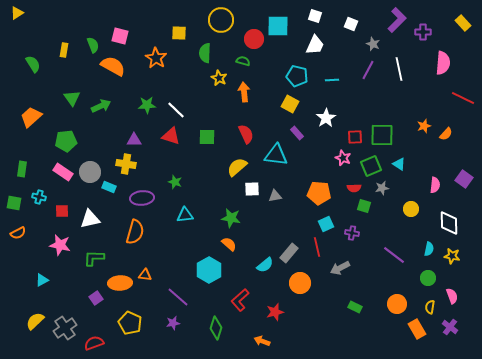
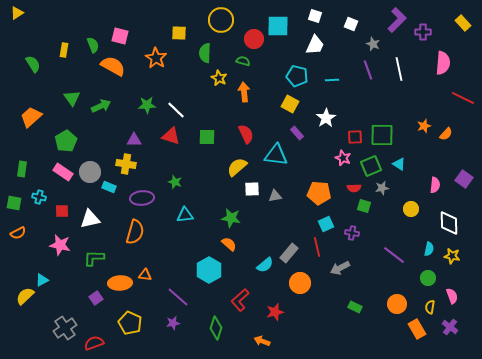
purple line at (368, 70): rotated 48 degrees counterclockwise
green pentagon at (66, 141): rotated 25 degrees counterclockwise
yellow semicircle at (35, 321): moved 10 px left, 25 px up
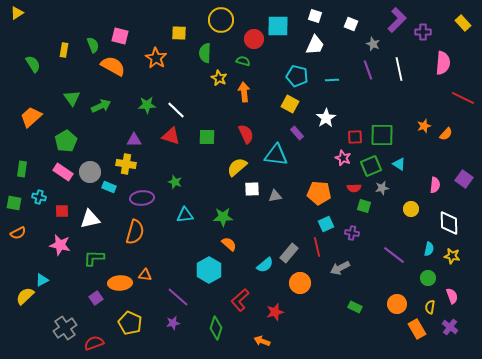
green star at (231, 218): moved 8 px left, 1 px up; rotated 12 degrees counterclockwise
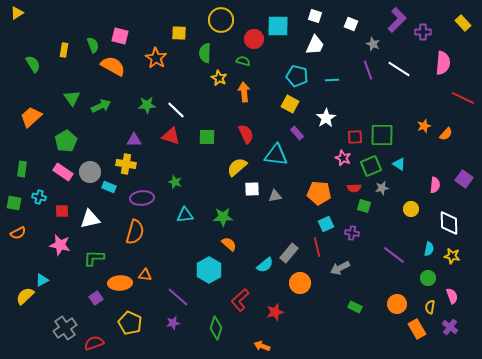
white line at (399, 69): rotated 45 degrees counterclockwise
orange arrow at (262, 341): moved 5 px down
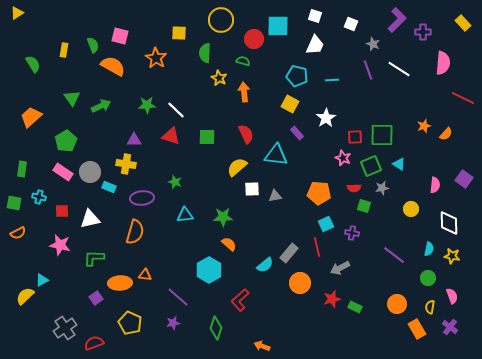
red star at (275, 312): moved 57 px right, 13 px up
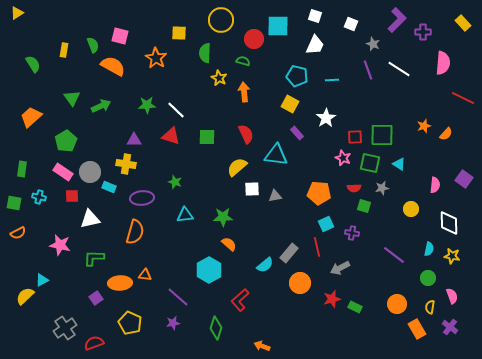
green square at (371, 166): moved 1 px left, 3 px up; rotated 35 degrees clockwise
red square at (62, 211): moved 10 px right, 15 px up
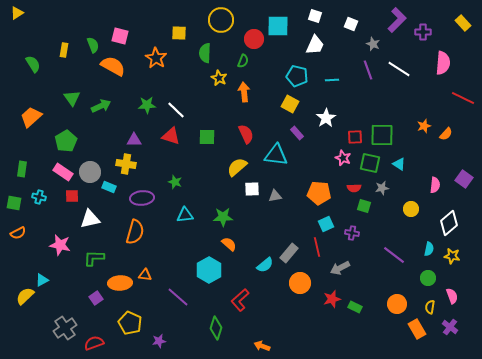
green semicircle at (243, 61): rotated 96 degrees clockwise
white diamond at (449, 223): rotated 50 degrees clockwise
purple star at (173, 323): moved 14 px left, 18 px down
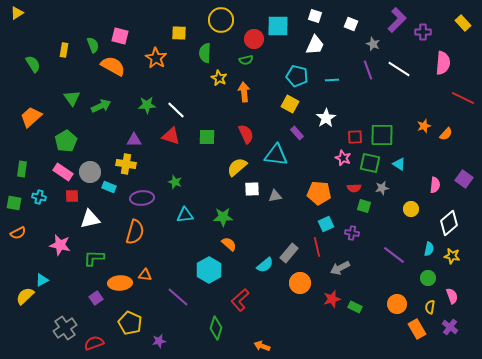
green semicircle at (243, 61): moved 3 px right, 1 px up; rotated 56 degrees clockwise
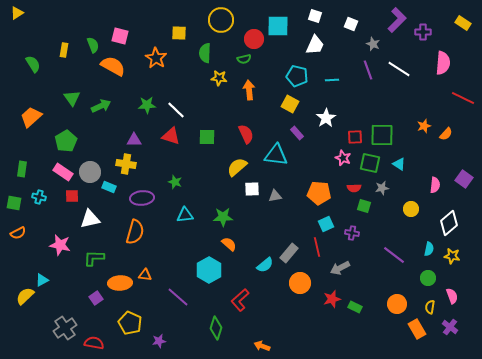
yellow rectangle at (463, 23): rotated 14 degrees counterclockwise
green semicircle at (246, 60): moved 2 px left, 1 px up
yellow star at (219, 78): rotated 21 degrees counterclockwise
orange arrow at (244, 92): moved 5 px right, 2 px up
red semicircle at (94, 343): rotated 30 degrees clockwise
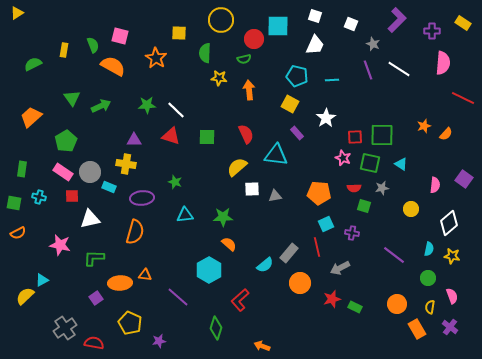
purple cross at (423, 32): moved 9 px right, 1 px up
green semicircle at (33, 64): rotated 84 degrees counterclockwise
cyan triangle at (399, 164): moved 2 px right
